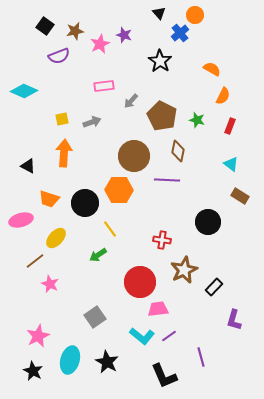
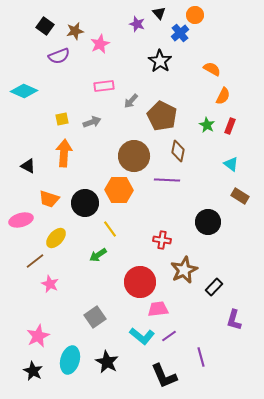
purple star at (124, 35): moved 13 px right, 11 px up
green star at (197, 120): moved 10 px right, 5 px down; rotated 14 degrees clockwise
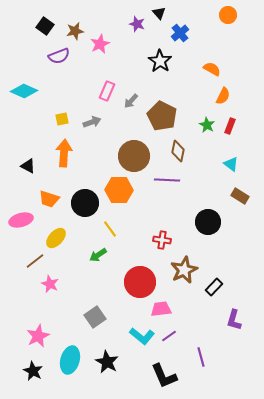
orange circle at (195, 15): moved 33 px right
pink rectangle at (104, 86): moved 3 px right, 5 px down; rotated 60 degrees counterclockwise
pink trapezoid at (158, 309): moved 3 px right
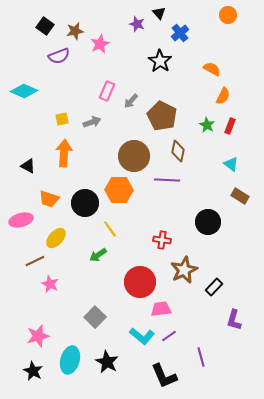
brown line at (35, 261): rotated 12 degrees clockwise
gray square at (95, 317): rotated 10 degrees counterclockwise
pink star at (38, 336): rotated 10 degrees clockwise
